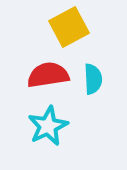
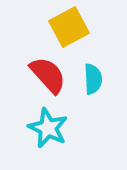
red semicircle: rotated 57 degrees clockwise
cyan star: moved 2 px down; rotated 21 degrees counterclockwise
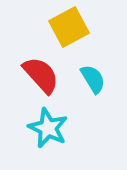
red semicircle: moved 7 px left
cyan semicircle: rotated 28 degrees counterclockwise
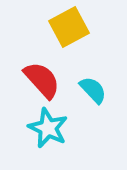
red semicircle: moved 1 px right, 5 px down
cyan semicircle: moved 11 px down; rotated 12 degrees counterclockwise
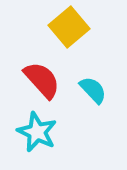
yellow square: rotated 12 degrees counterclockwise
cyan star: moved 11 px left, 4 px down
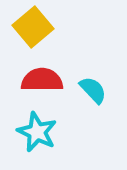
yellow square: moved 36 px left
red semicircle: rotated 48 degrees counterclockwise
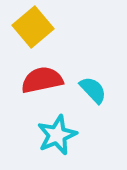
red semicircle: rotated 12 degrees counterclockwise
cyan star: moved 20 px right, 3 px down; rotated 24 degrees clockwise
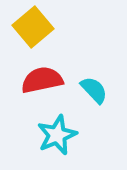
cyan semicircle: moved 1 px right
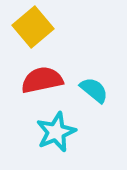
cyan semicircle: rotated 8 degrees counterclockwise
cyan star: moved 1 px left, 3 px up
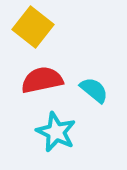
yellow square: rotated 12 degrees counterclockwise
cyan star: rotated 24 degrees counterclockwise
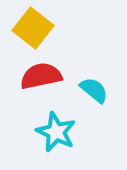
yellow square: moved 1 px down
red semicircle: moved 1 px left, 4 px up
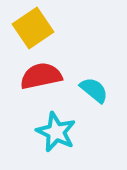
yellow square: rotated 18 degrees clockwise
